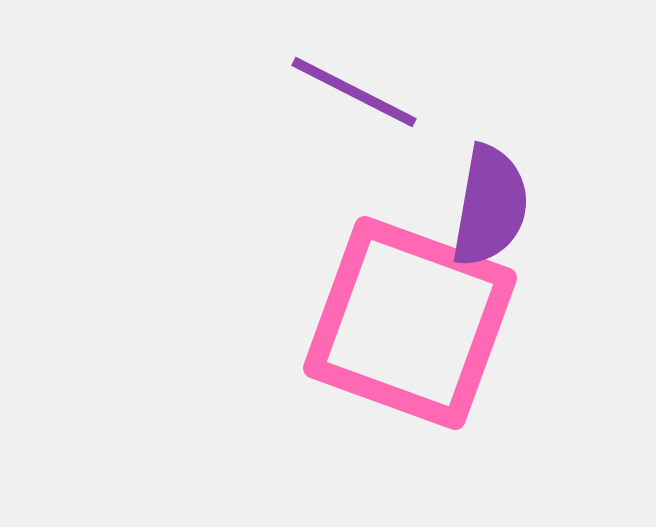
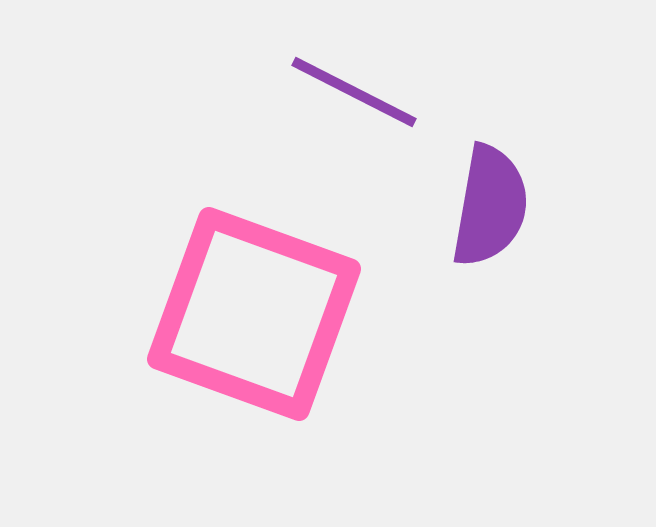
pink square: moved 156 px left, 9 px up
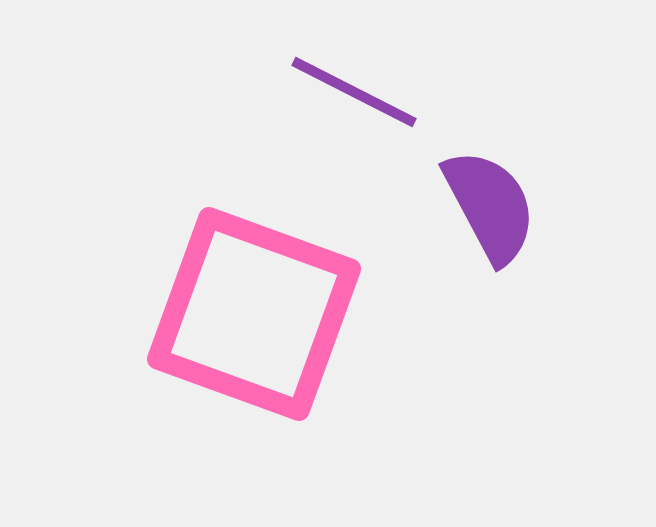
purple semicircle: rotated 38 degrees counterclockwise
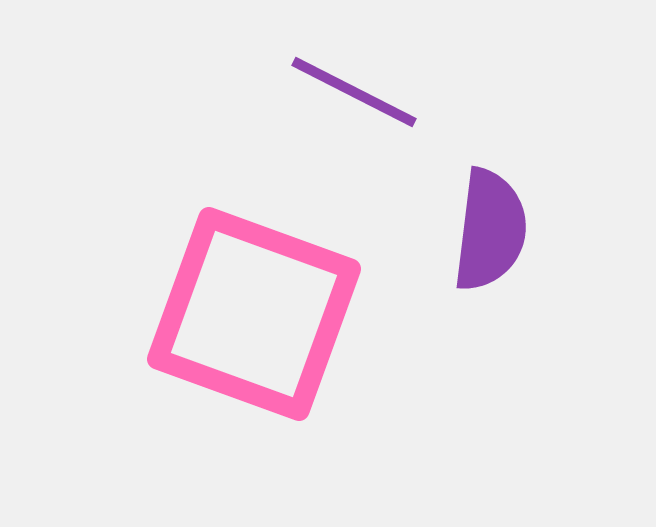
purple semicircle: moved 24 px down; rotated 35 degrees clockwise
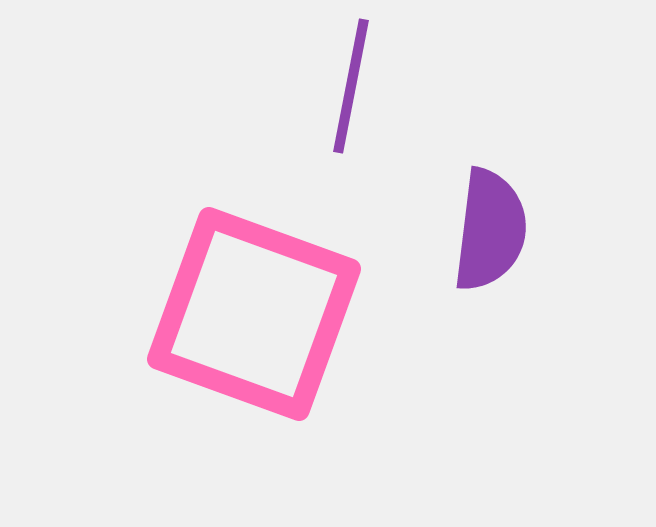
purple line: moved 3 px left, 6 px up; rotated 74 degrees clockwise
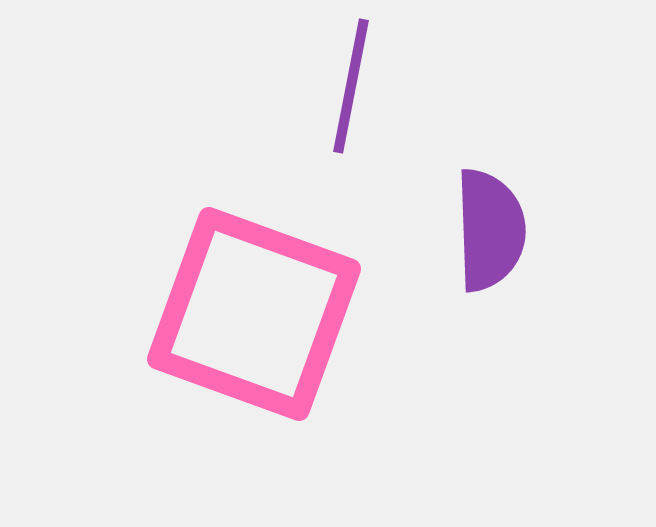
purple semicircle: rotated 9 degrees counterclockwise
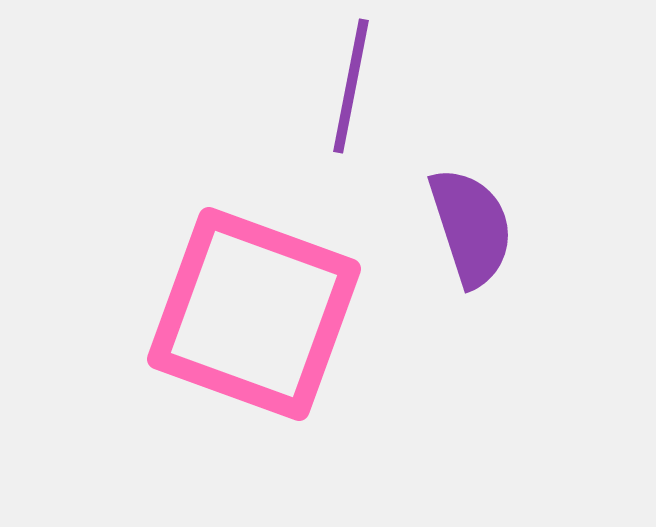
purple semicircle: moved 19 px left, 3 px up; rotated 16 degrees counterclockwise
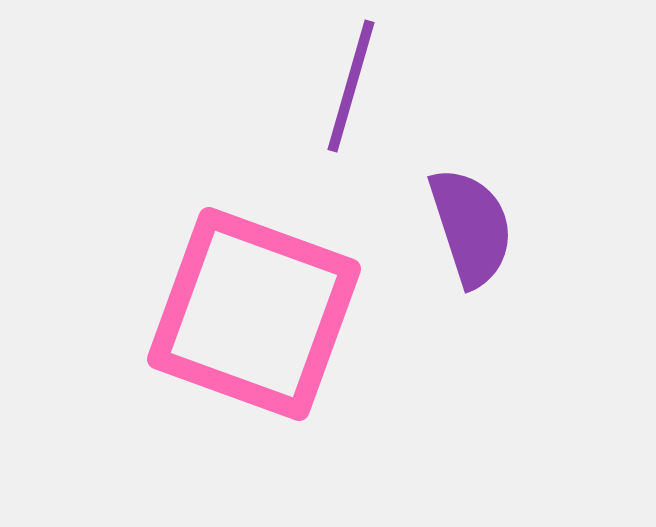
purple line: rotated 5 degrees clockwise
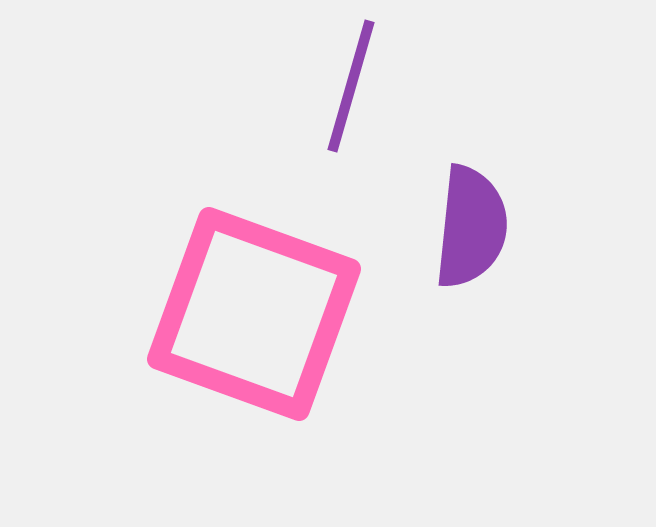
purple semicircle: rotated 24 degrees clockwise
